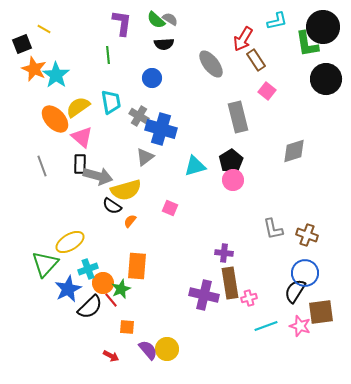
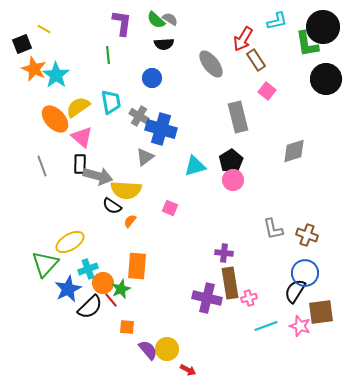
yellow semicircle at (126, 190): rotated 20 degrees clockwise
purple cross at (204, 295): moved 3 px right, 3 px down
red arrow at (111, 356): moved 77 px right, 14 px down
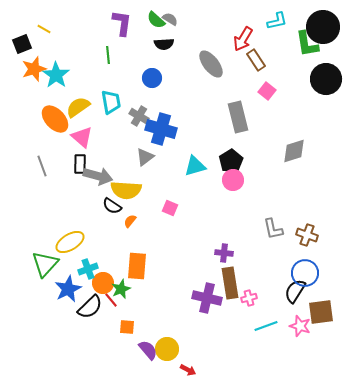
orange star at (34, 69): rotated 30 degrees clockwise
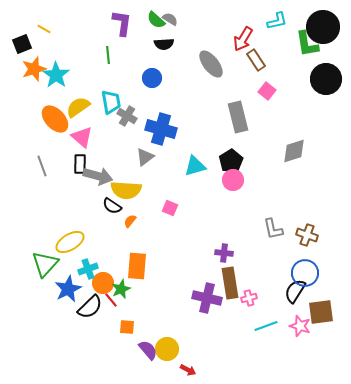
gray cross at (139, 116): moved 12 px left
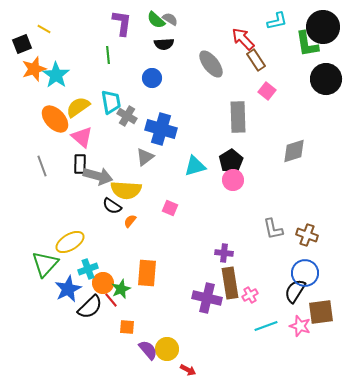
red arrow at (243, 39): rotated 105 degrees clockwise
gray rectangle at (238, 117): rotated 12 degrees clockwise
orange rectangle at (137, 266): moved 10 px right, 7 px down
pink cross at (249, 298): moved 1 px right, 3 px up; rotated 14 degrees counterclockwise
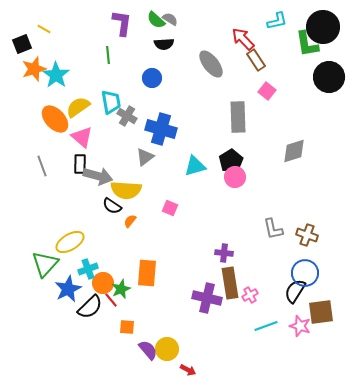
black circle at (326, 79): moved 3 px right, 2 px up
pink circle at (233, 180): moved 2 px right, 3 px up
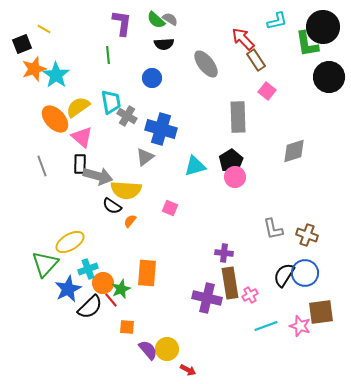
gray ellipse at (211, 64): moved 5 px left
black semicircle at (295, 291): moved 11 px left, 16 px up
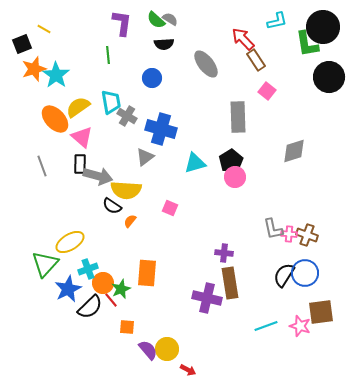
cyan triangle at (195, 166): moved 3 px up
pink cross at (250, 295): moved 39 px right, 61 px up; rotated 35 degrees clockwise
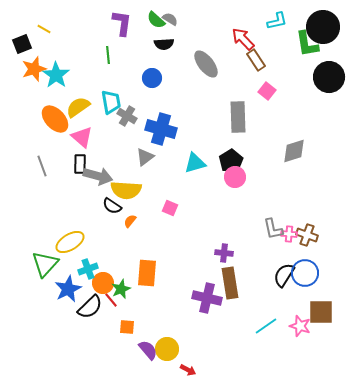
brown square at (321, 312): rotated 8 degrees clockwise
cyan line at (266, 326): rotated 15 degrees counterclockwise
